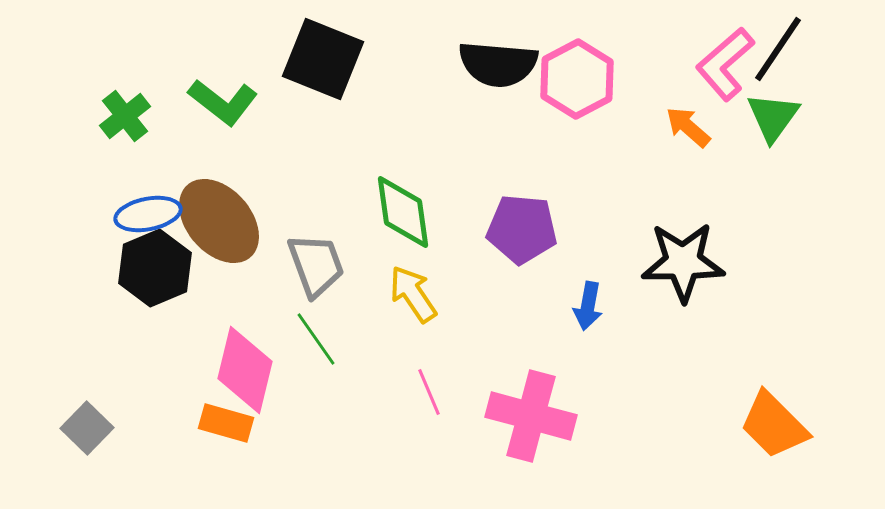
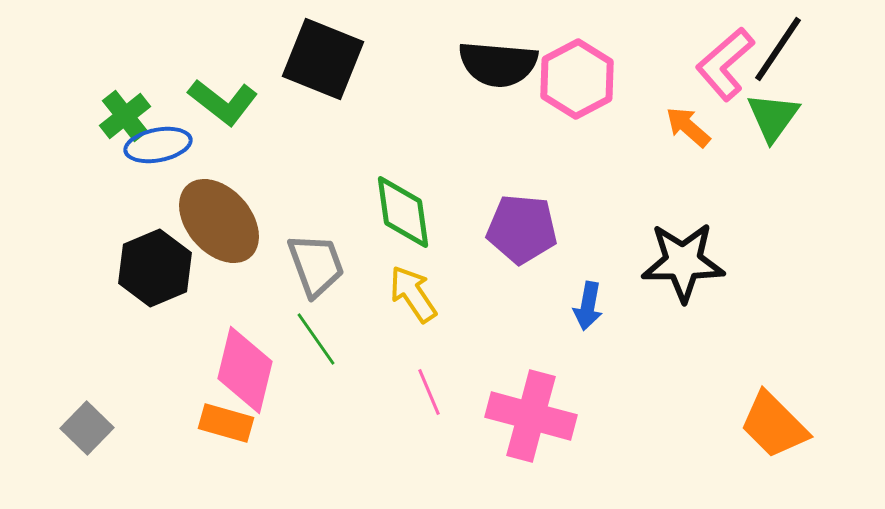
blue ellipse: moved 10 px right, 69 px up
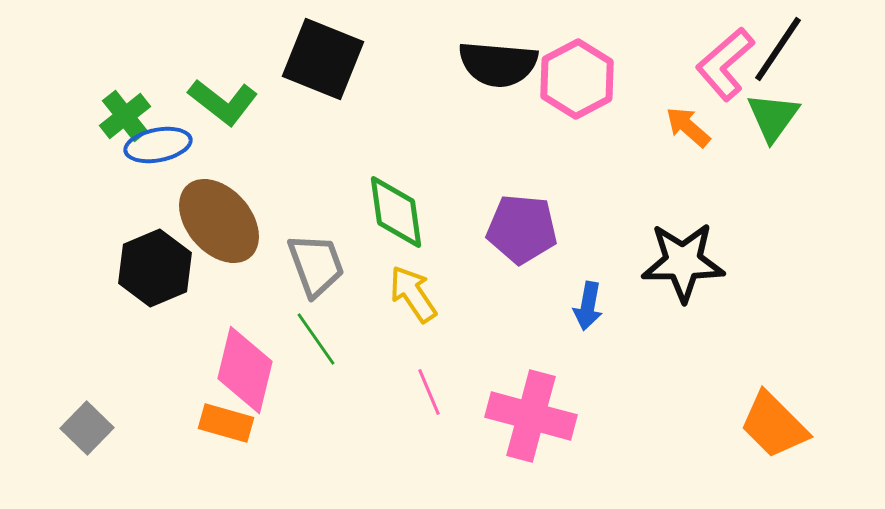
green diamond: moved 7 px left
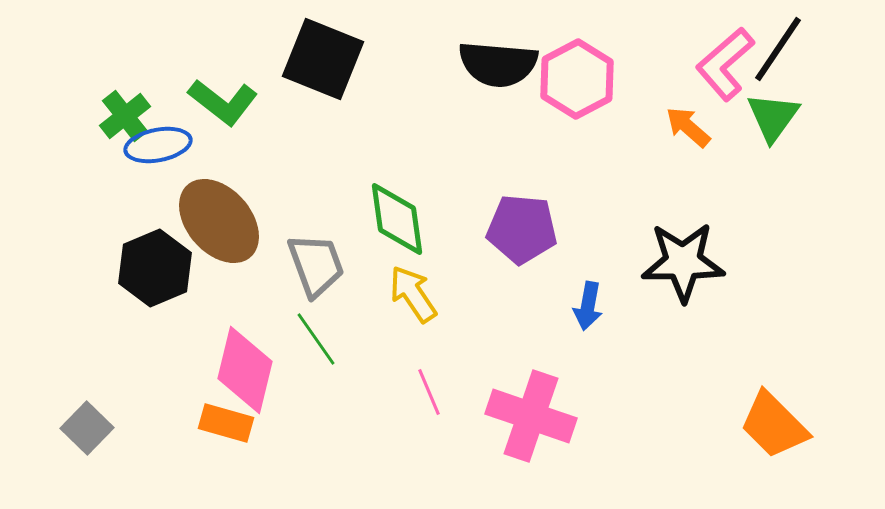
green diamond: moved 1 px right, 7 px down
pink cross: rotated 4 degrees clockwise
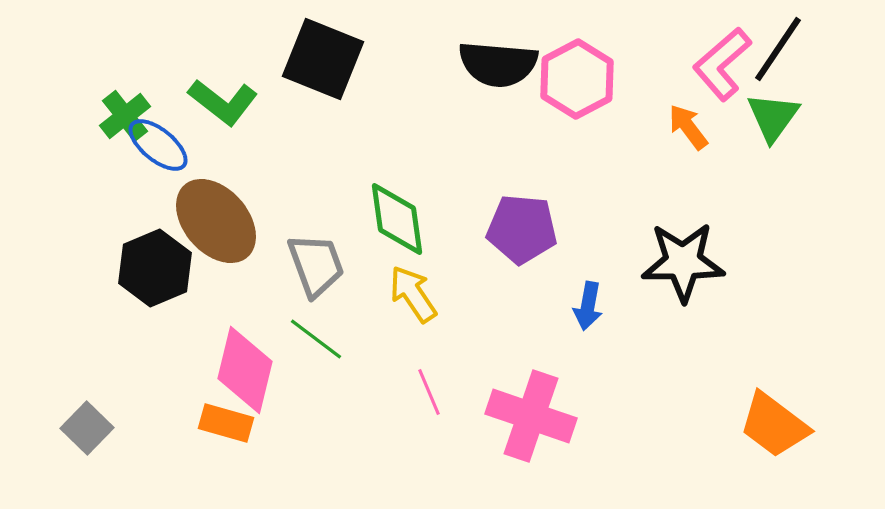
pink L-shape: moved 3 px left
orange arrow: rotated 12 degrees clockwise
blue ellipse: rotated 50 degrees clockwise
brown ellipse: moved 3 px left
green line: rotated 18 degrees counterclockwise
orange trapezoid: rotated 8 degrees counterclockwise
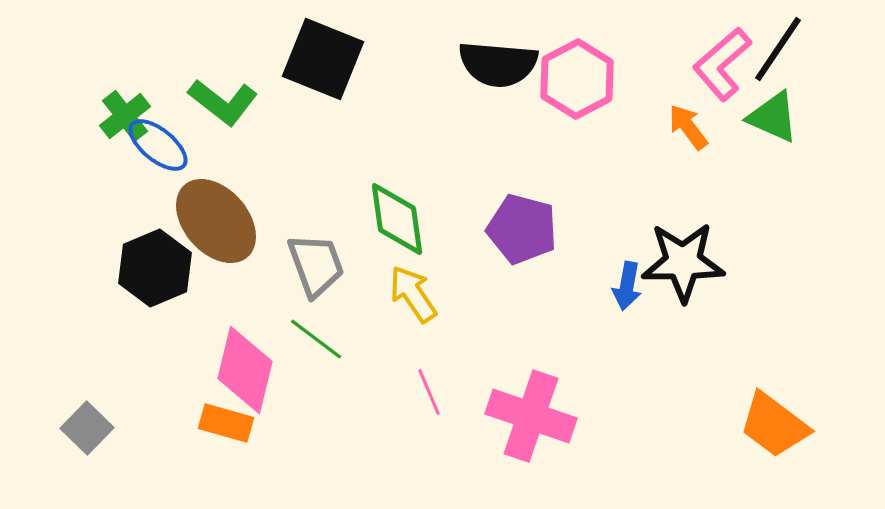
green triangle: rotated 42 degrees counterclockwise
purple pentagon: rotated 10 degrees clockwise
blue arrow: moved 39 px right, 20 px up
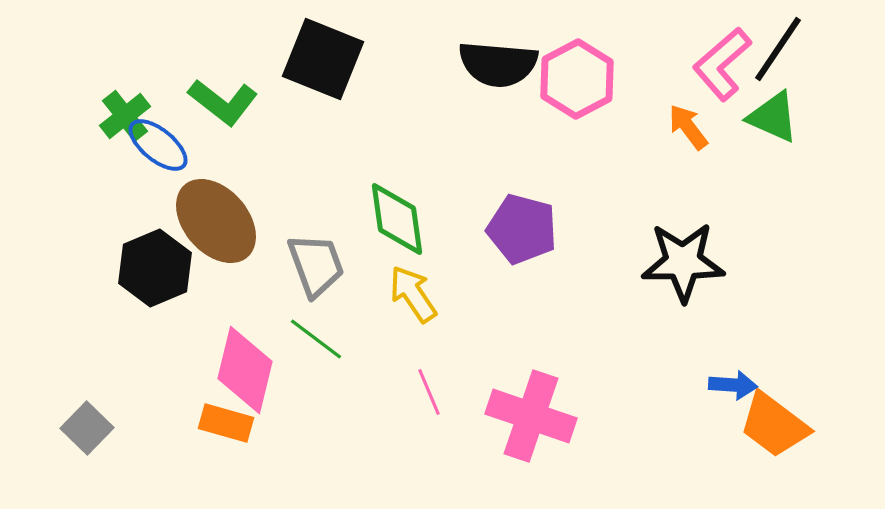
blue arrow: moved 106 px right, 99 px down; rotated 96 degrees counterclockwise
